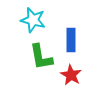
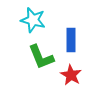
green L-shape: rotated 12 degrees counterclockwise
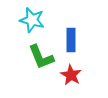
cyan star: moved 1 px left
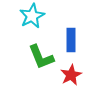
cyan star: moved 4 px up; rotated 30 degrees clockwise
red star: rotated 15 degrees clockwise
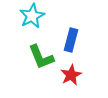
blue rectangle: rotated 15 degrees clockwise
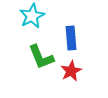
blue rectangle: moved 2 px up; rotated 20 degrees counterclockwise
red star: moved 4 px up
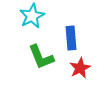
red star: moved 9 px right, 3 px up
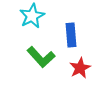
blue rectangle: moved 3 px up
green L-shape: rotated 20 degrees counterclockwise
